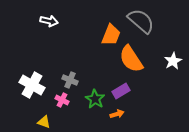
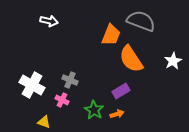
gray semicircle: rotated 20 degrees counterclockwise
green star: moved 1 px left, 11 px down
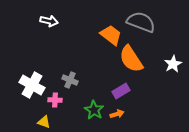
gray semicircle: moved 1 px down
orange trapezoid: rotated 75 degrees counterclockwise
white star: moved 3 px down
pink cross: moved 7 px left; rotated 24 degrees counterclockwise
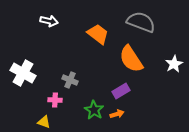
orange trapezoid: moved 13 px left, 1 px up
white star: moved 1 px right
white cross: moved 9 px left, 12 px up
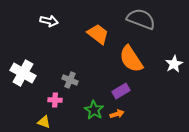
gray semicircle: moved 3 px up
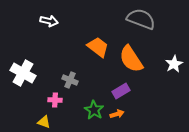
orange trapezoid: moved 13 px down
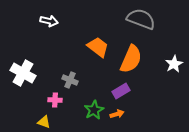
orange semicircle: rotated 124 degrees counterclockwise
green star: rotated 12 degrees clockwise
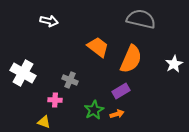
gray semicircle: rotated 8 degrees counterclockwise
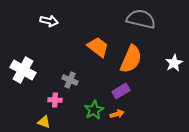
white star: moved 1 px up
white cross: moved 3 px up
